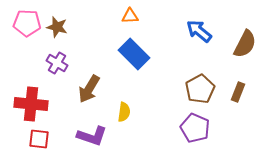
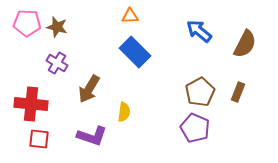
blue rectangle: moved 1 px right, 2 px up
brown pentagon: moved 3 px down
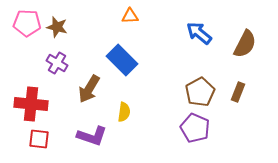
blue arrow: moved 2 px down
blue rectangle: moved 13 px left, 8 px down
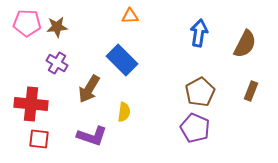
brown star: rotated 20 degrees counterclockwise
blue arrow: rotated 60 degrees clockwise
brown rectangle: moved 13 px right, 1 px up
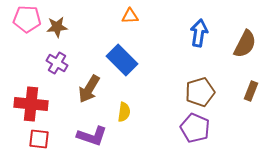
pink pentagon: moved 4 px up
brown pentagon: rotated 12 degrees clockwise
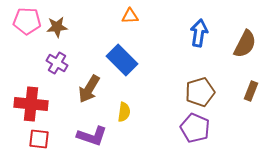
pink pentagon: moved 2 px down
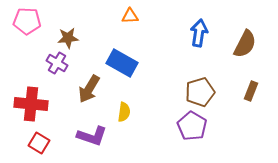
brown star: moved 11 px right, 11 px down
blue rectangle: moved 3 px down; rotated 16 degrees counterclockwise
purple pentagon: moved 3 px left, 2 px up; rotated 8 degrees clockwise
red square: moved 4 px down; rotated 25 degrees clockwise
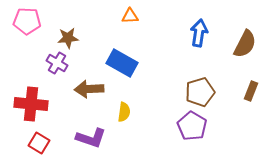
brown arrow: rotated 56 degrees clockwise
purple L-shape: moved 1 px left, 2 px down
